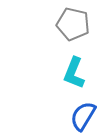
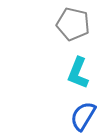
cyan L-shape: moved 4 px right
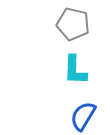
cyan L-shape: moved 3 px left, 3 px up; rotated 20 degrees counterclockwise
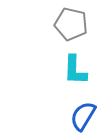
gray pentagon: moved 2 px left
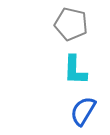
blue semicircle: moved 5 px up
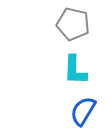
gray pentagon: moved 2 px right
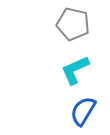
cyan L-shape: rotated 64 degrees clockwise
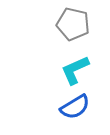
blue semicircle: moved 8 px left, 4 px up; rotated 152 degrees counterclockwise
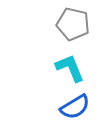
cyan L-shape: moved 5 px left, 2 px up; rotated 92 degrees clockwise
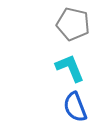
blue semicircle: rotated 100 degrees clockwise
